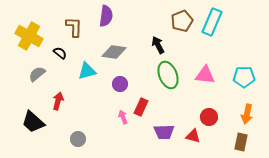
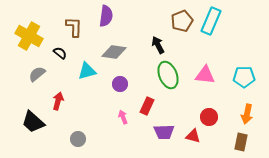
cyan rectangle: moved 1 px left, 1 px up
red rectangle: moved 6 px right, 1 px up
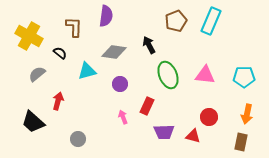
brown pentagon: moved 6 px left
black arrow: moved 9 px left
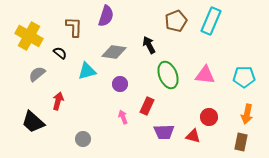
purple semicircle: rotated 10 degrees clockwise
gray circle: moved 5 px right
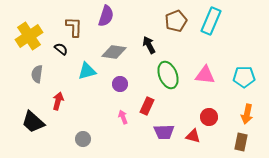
yellow cross: rotated 28 degrees clockwise
black semicircle: moved 1 px right, 4 px up
gray semicircle: rotated 42 degrees counterclockwise
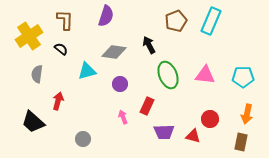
brown L-shape: moved 9 px left, 7 px up
cyan pentagon: moved 1 px left
red circle: moved 1 px right, 2 px down
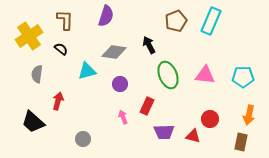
orange arrow: moved 2 px right, 1 px down
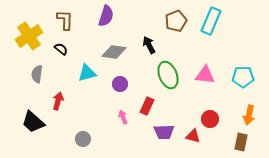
cyan triangle: moved 2 px down
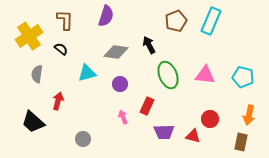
gray diamond: moved 2 px right
cyan pentagon: rotated 15 degrees clockwise
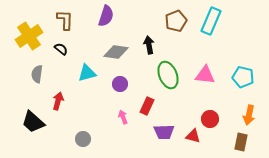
black arrow: rotated 18 degrees clockwise
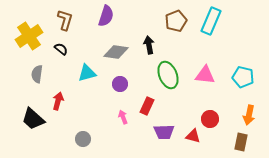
brown L-shape: rotated 15 degrees clockwise
black trapezoid: moved 3 px up
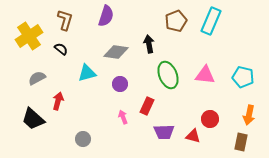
black arrow: moved 1 px up
gray semicircle: moved 4 px down; rotated 54 degrees clockwise
